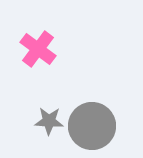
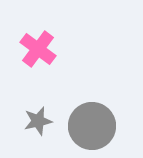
gray star: moved 11 px left; rotated 16 degrees counterclockwise
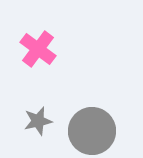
gray circle: moved 5 px down
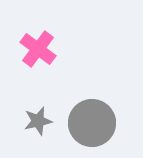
gray circle: moved 8 px up
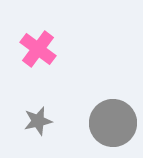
gray circle: moved 21 px right
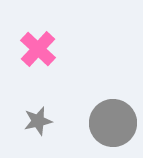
pink cross: rotated 6 degrees clockwise
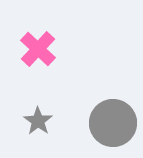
gray star: rotated 24 degrees counterclockwise
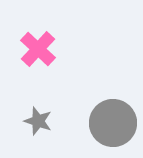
gray star: rotated 16 degrees counterclockwise
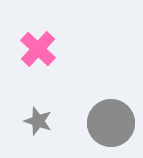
gray circle: moved 2 px left
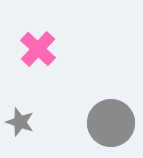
gray star: moved 18 px left, 1 px down
